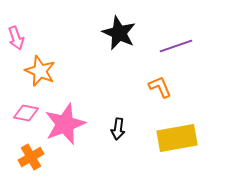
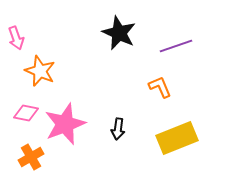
yellow rectangle: rotated 12 degrees counterclockwise
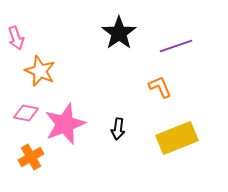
black star: rotated 12 degrees clockwise
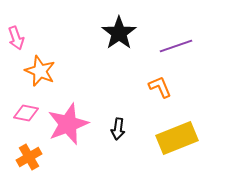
pink star: moved 3 px right
orange cross: moved 2 px left
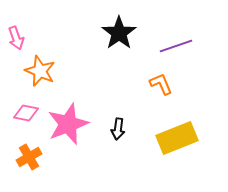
orange L-shape: moved 1 px right, 3 px up
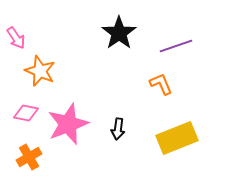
pink arrow: rotated 15 degrees counterclockwise
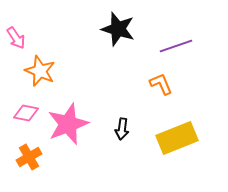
black star: moved 1 px left, 4 px up; rotated 20 degrees counterclockwise
black arrow: moved 4 px right
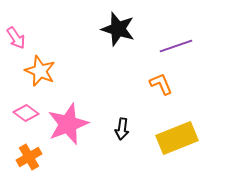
pink diamond: rotated 25 degrees clockwise
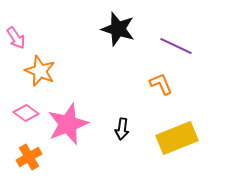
purple line: rotated 44 degrees clockwise
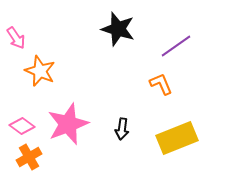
purple line: rotated 60 degrees counterclockwise
pink diamond: moved 4 px left, 13 px down
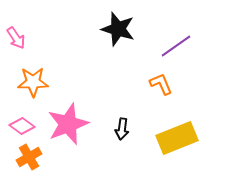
orange star: moved 7 px left, 11 px down; rotated 24 degrees counterclockwise
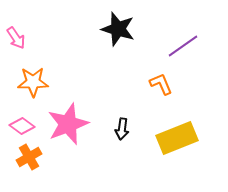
purple line: moved 7 px right
